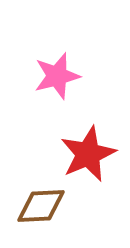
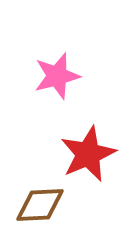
brown diamond: moved 1 px left, 1 px up
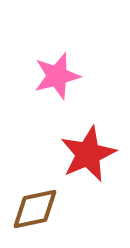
brown diamond: moved 5 px left, 4 px down; rotated 9 degrees counterclockwise
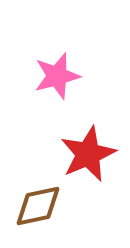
brown diamond: moved 3 px right, 3 px up
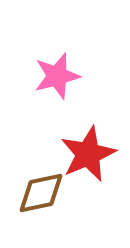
brown diamond: moved 3 px right, 13 px up
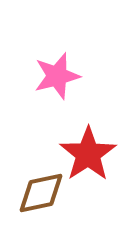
red star: rotated 10 degrees counterclockwise
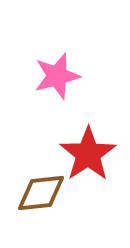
brown diamond: rotated 6 degrees clockwise
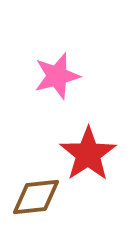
brown diamond: moved 5 px left, 4 px down
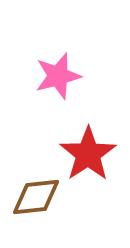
pink star: moved 1 px right
